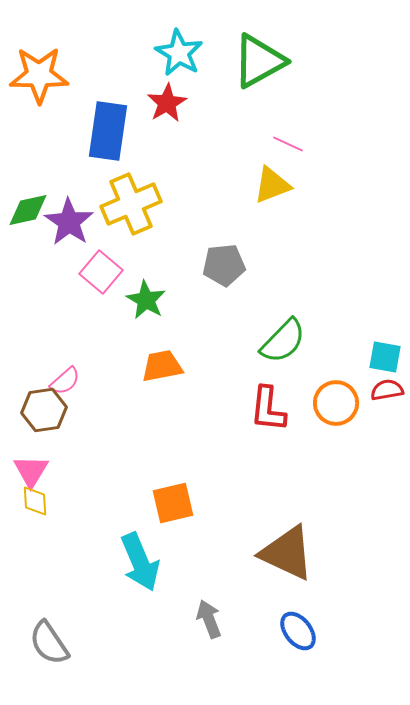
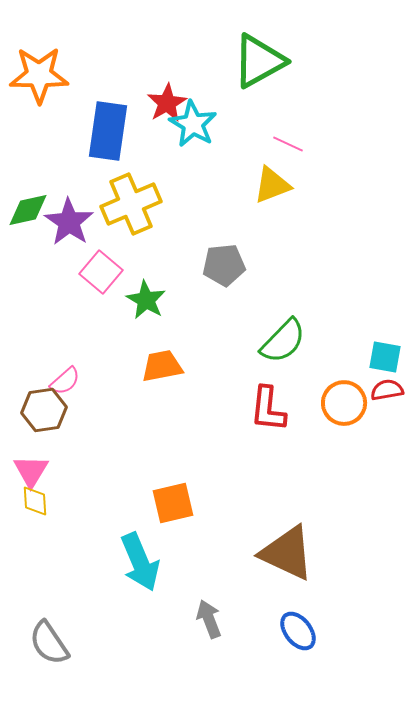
cyan star: moved 14 px right, 71 px down
orange circle: moved 8 px right
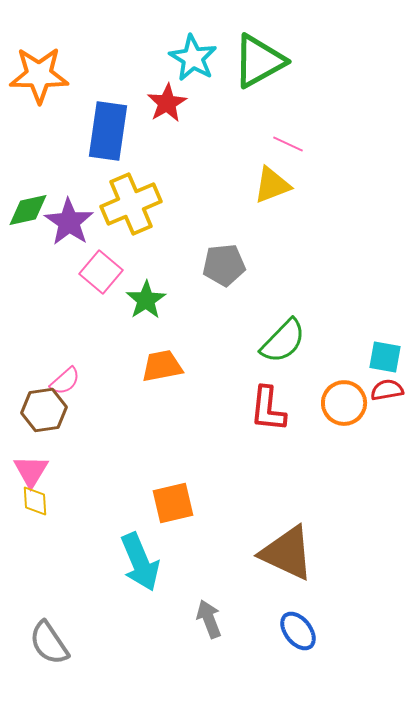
cyan star: moved 66 px up
green star: rotated 9 degrees clockwise
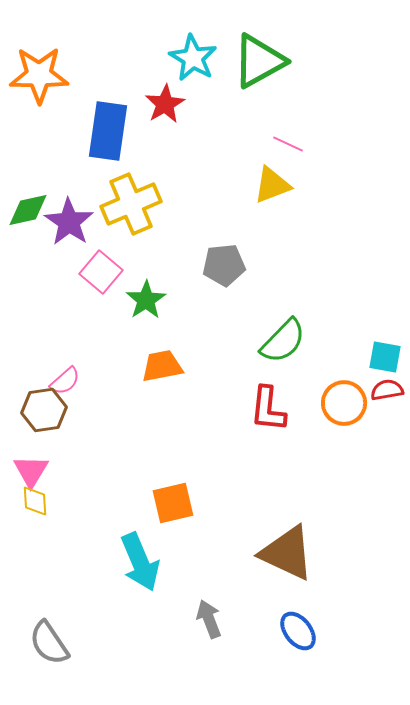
red star: moved 2 px left, 1 px down
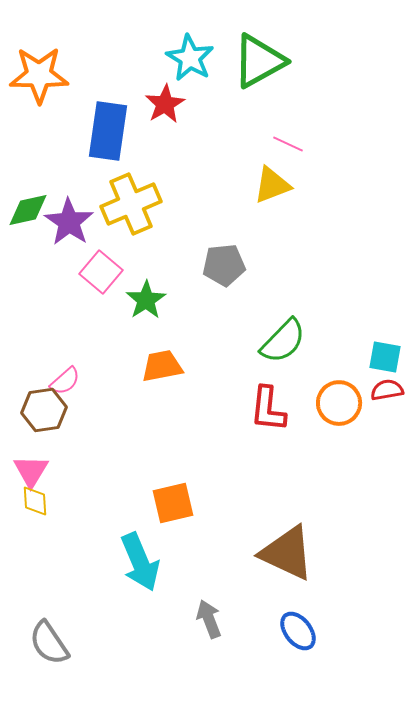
cyan star: moved 3 px left
orange circle: moved 5 px left
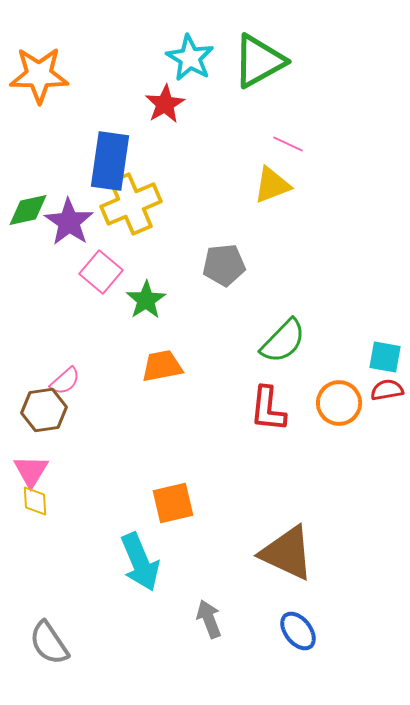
blue rectangle: moved 2 px right, 30 px down
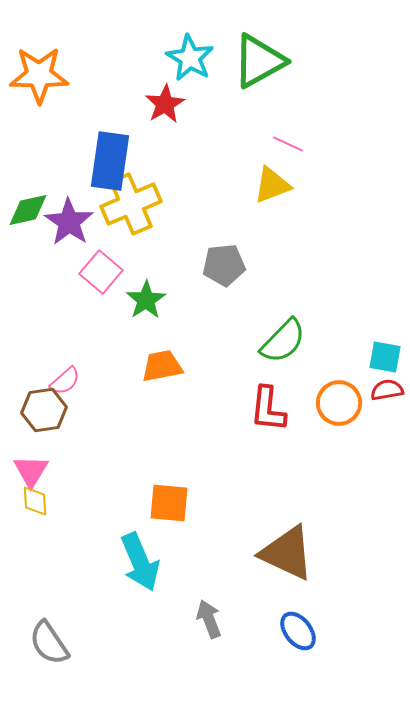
orange square: moved 4 px left; rotated 18 degrees clockwise
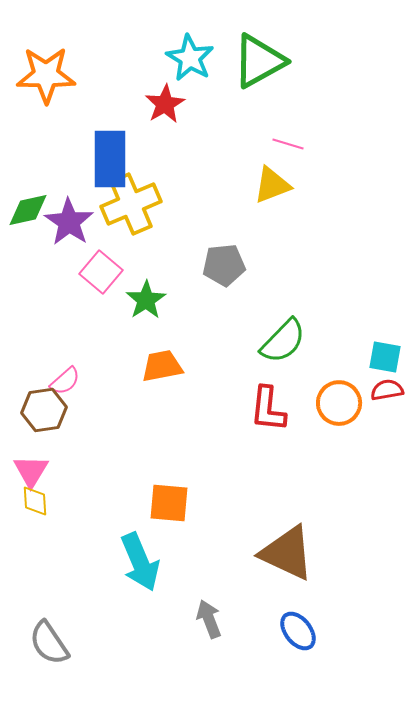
orange star: moved 7 px right
pink line: rotated 8 degrees counterclockwise
blue rectangle: moved 2 px up; rotated 8 degrees counterclockwise
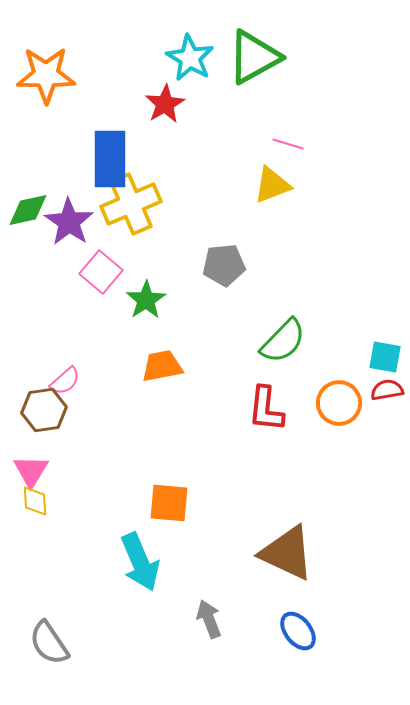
green triangle: moved 5 px left, 4 px up
red L-shape: moved 2 px left
